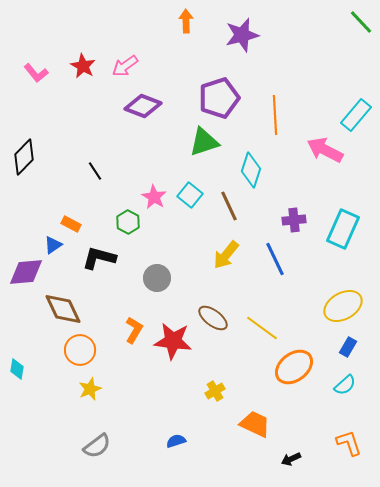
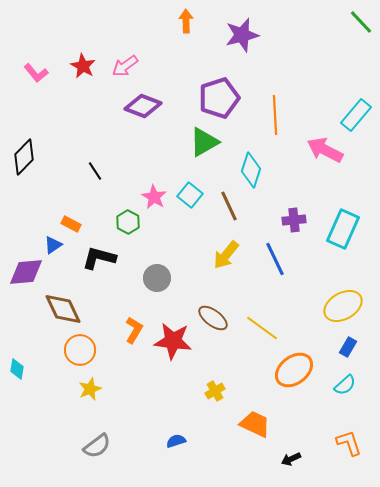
green triangle at (204, 142): rotated 12 degrees counterclockwise
orange ellipse at (294, 367): moved 3 px down
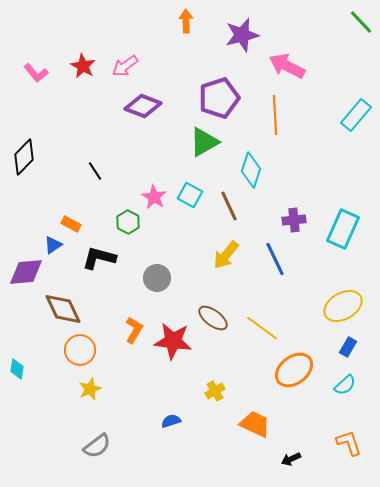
pink arrow at (325, 150): moved 38 px left, 84 px up
cyan square at (190, 195): rotated 10 degrees counterclockwise
blue semicircle at (176, 441): moved 5 px left, 20 px up
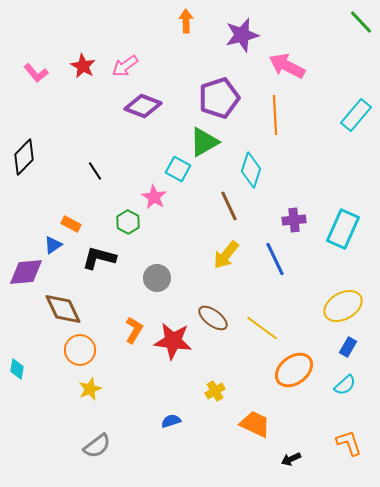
cyan square at (190, 195): moved 12 px left, 26 px up
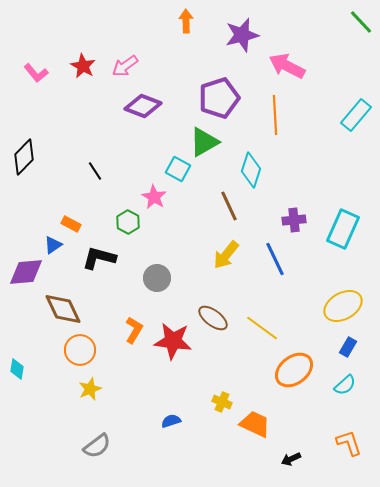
yellow cross at (215, 391): moved 7 px right, 11 px down; rotated 36 degrees counterclockwise
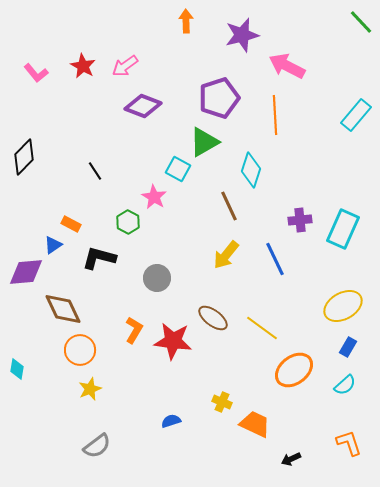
purple cross at (294, 220): moved 6 px right
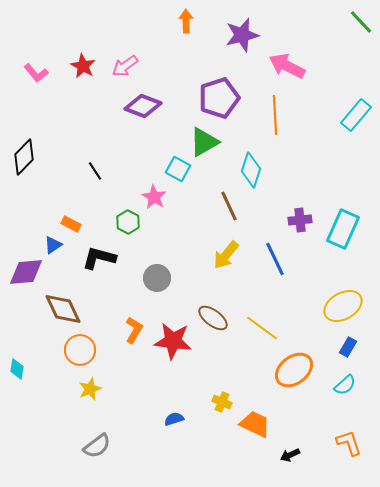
blue semicircle at (171, 421): moved 3 px right, 2 px up
black arrow at (291, 459): moved 1 px left, 4 px up
